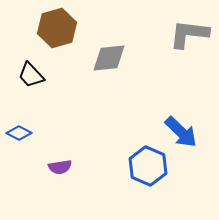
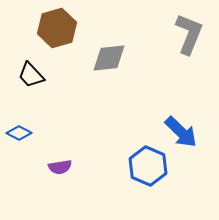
gray L-shape: rotated 105 degrees clockwise
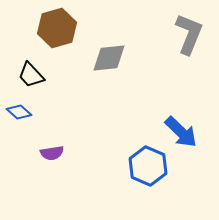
blue diamond: moved 21 px up; rotated 15 degrees clockwise
purple semicircle: moved 8 px left, 14 px up
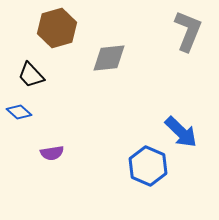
gray L-shape: moved 1 px left, 3 px up
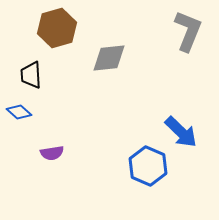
black trapezoid: rotated 40 degrees clockwise
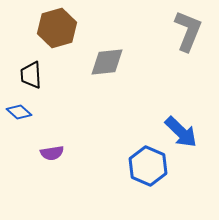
gray diamond: moved 2 px left, 4 px down
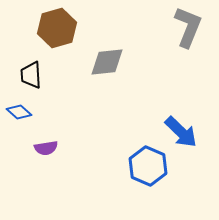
gray L-shape: moved 4 px up
purple semicircle: moved 6 px left, 5 px up
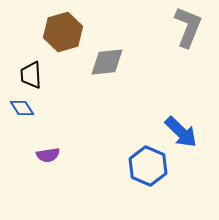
brown hexagon: moved 6 px right, 4 px down
blue diamond: moved 3 px right, 4 px up; rotated 15 degrees clockwise
purple semicircle: moved 2 px right, 7 px down
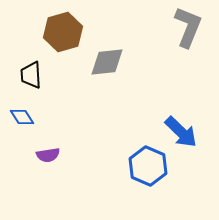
blue diamond: moved 9 px down
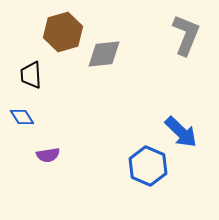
gray L-shape: moved 2 px left, 8 px down
gray diamond: moved 3 px left, 8 px up
